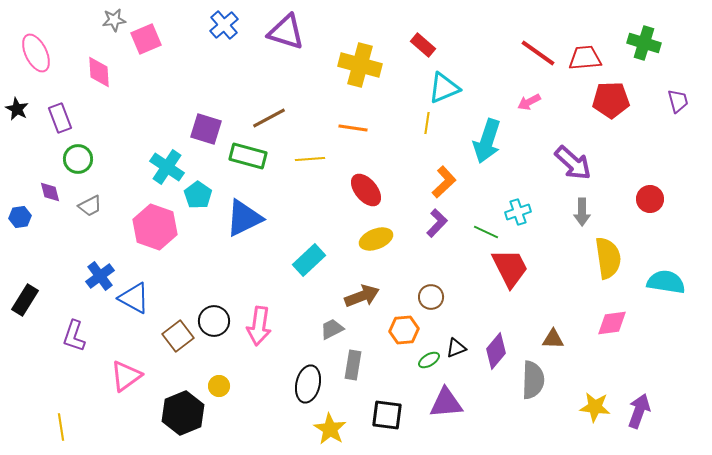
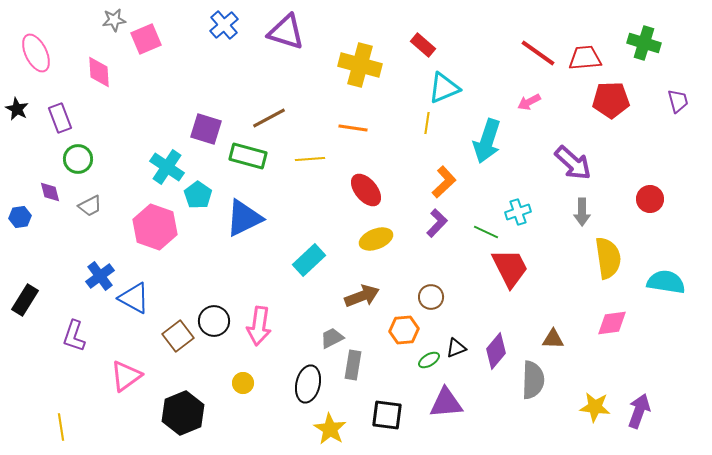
gray trapezoid at (332, 329): moved 9 px down
yellow circle at (219, 386): moved 24 px right, 3 px up
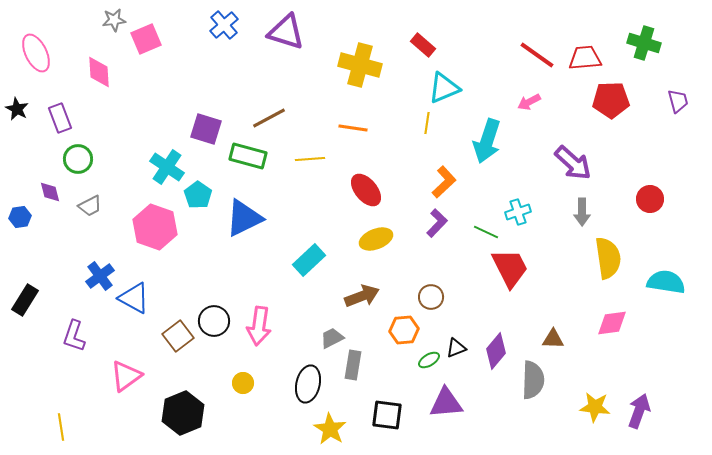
red line at (538, 53): moved 1 px left, 2 px down
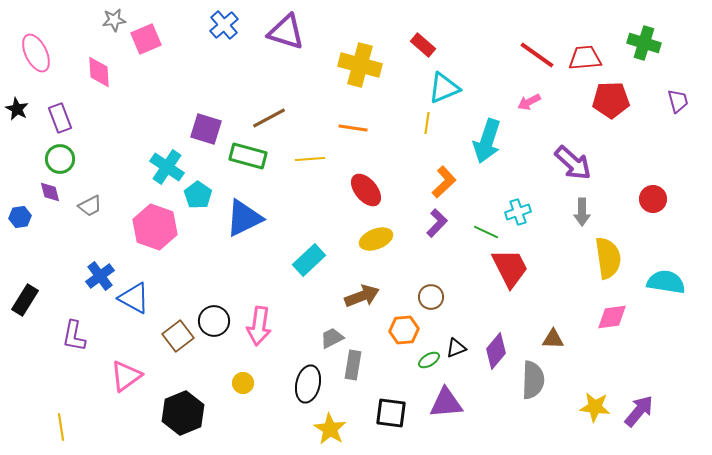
green circle at (78, 159): moved 18 px left
red circle at (650, 199): moved 3 px right
pink diamond at (612, 323): moved 6 px up
purple L-shape at (74, 336): rotated 8 degrees counterclockwise
purple arrow at (639, 411): rotated 20 degrees clockwise
black square at (387, 415): moved 4 px right, 2 px up
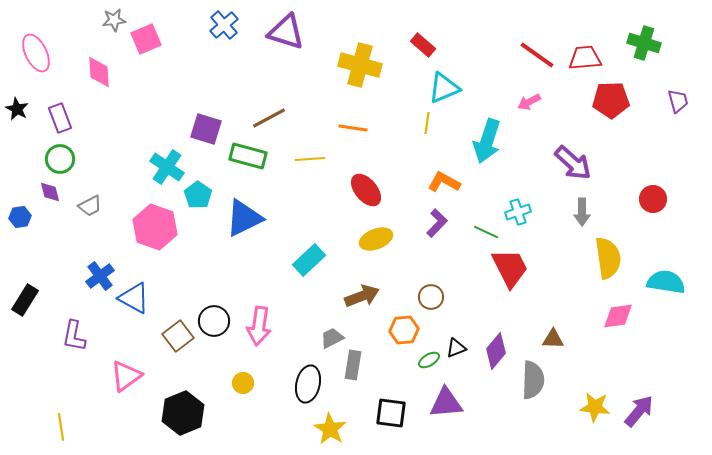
orange L-shape at (444, 182): rotated 108 degrees counterclockwise
pink diamond at (612, 317): moved 6 px right, 1 px up
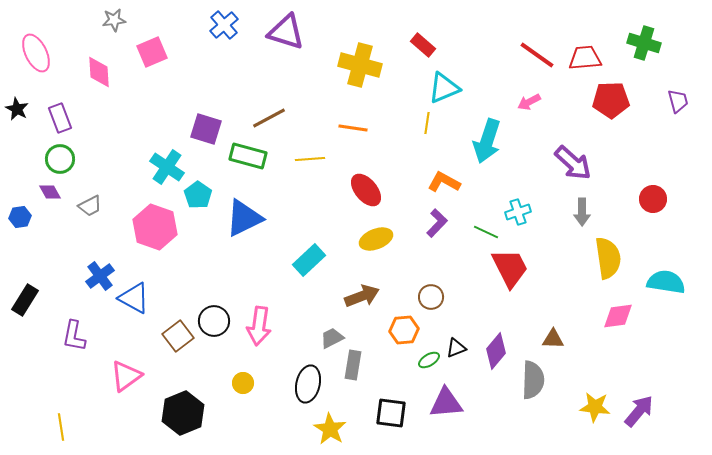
pink square at (146, 39): moved 6 px right, 13 px down
purple diamond at (50, 192): rotated 15 degrees counterclockwise
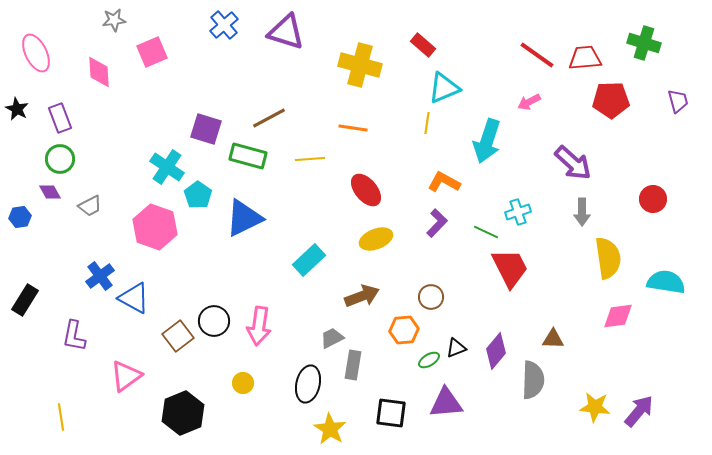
yellow line at (61, 427): moved 10 px up
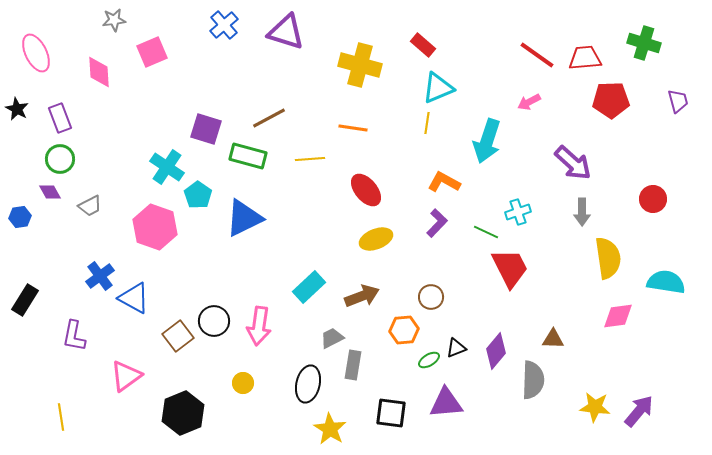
cyan triangle at (444, 88): moved 6 px left
cyan rectangle at (309, 260): moved 27 px down
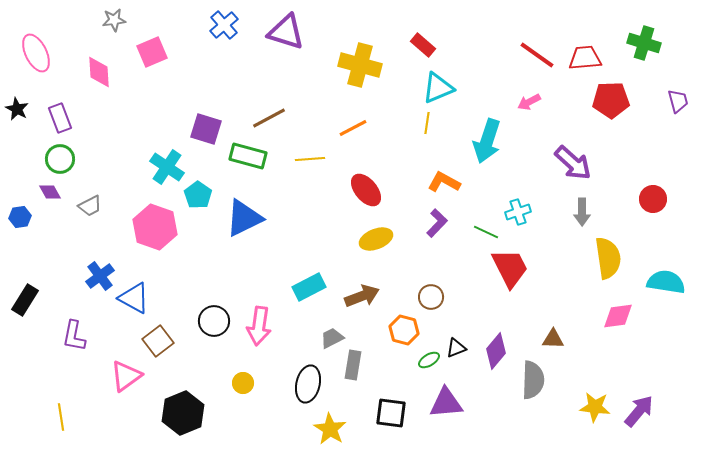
orange line at (353, 128): rotated 36 degrees counterclockwise
cyan rectangle at (309, 287): rotated 16 degrees clockwise
orange hexagon at (404, 330): rotated 20 degrees clockwise
brown square at (178, 336): moved 20 px left, 5 px down
